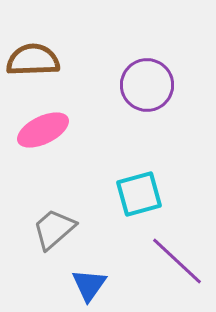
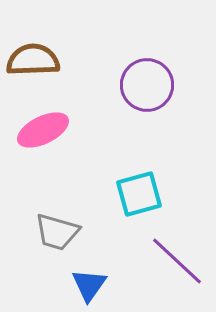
gray trapezoid: moved 3 px right, 3 px down; rotated 123 degrees counterclockwise
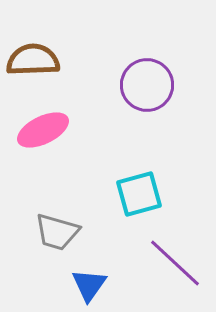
purple line: moved 2 px left, 2 px down
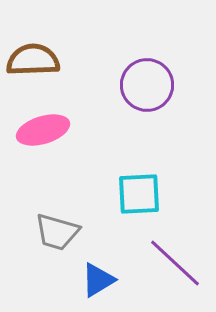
pink ellipse: rotated 9 degrees clockwise
cyan square: rotated 12 degrees clockwise
blue triangle: moved 9 px right, 5 px up; rotated 24 degrees clockwise
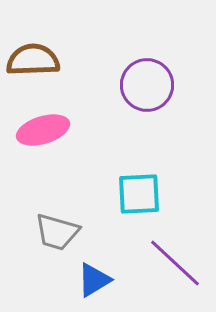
blue triangle: moved 4 px left
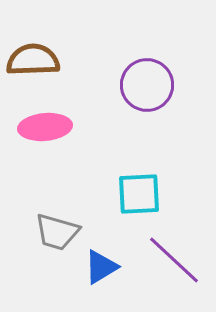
pink ellipse: moved 2 px right, 3 px up; rotated 12 degrees clockwise
purple line: moved 1 px left, 3 px up
blue triangle: moved 7 px right, 13 px up
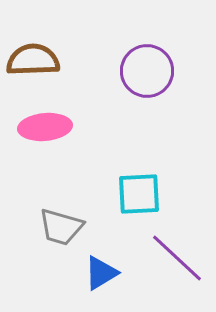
purple circle: moved 14 px up
gray trapezoid: moved 4 px right, 5 px up
purple line: moved 3 px right, 2 px up
blue triangle: moved 6 px down
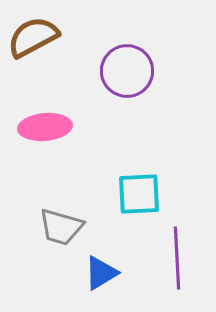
brown semicircle: moved 23 px up; rotated 26 degrees counterclockwise
purple circle: moved 20 px left
purple line: rotated 44 degrees clockwise
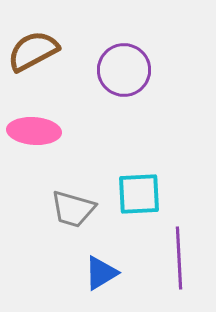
brown semicircle: moved 14 px down
purple circle: moved 3 px left, 1 px up
pink ellipse: moved 11 px left, 4 px down; rotated 9 degrees clockwise
gray trapezoid: moved 12 px right, 18 px up
purple line: moved 2 px right
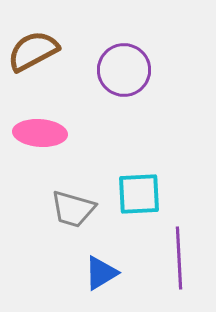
pink ellipse: moved 6 px right, 2 px down
